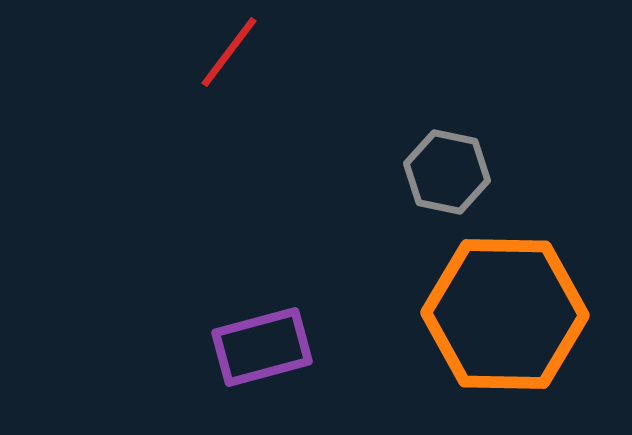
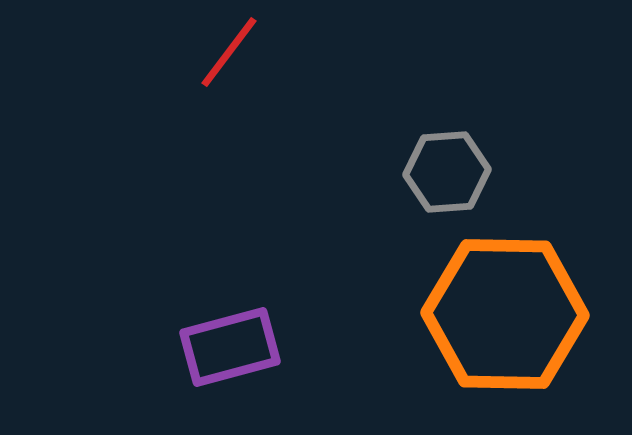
gray hexagon: rotated 16 degrees counterclockwise
purple rectangle: moved 32 px left
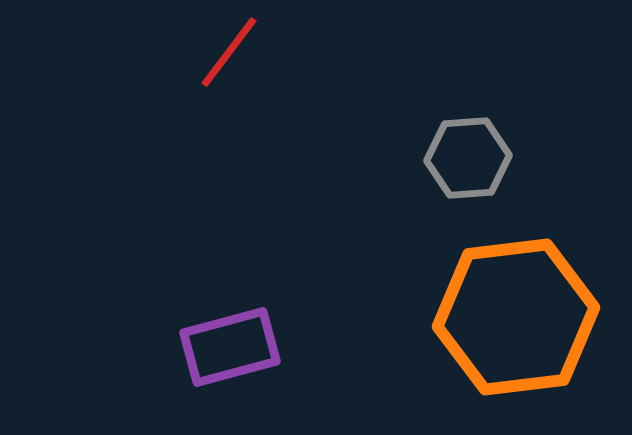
gray hexagon: moved 21 px right, 14 px up
orange hexagon: moved 11 px right, 3 px down; rotated 8 degrees counterclockwise
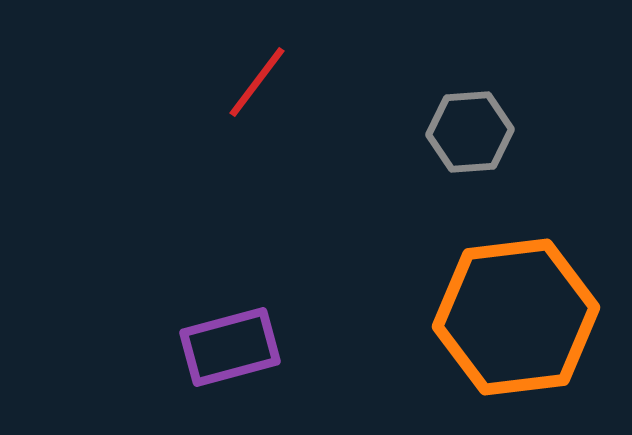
red line: moved 28 px right, 30 px down
gray hexagon: moved 2 px right, 26 px up
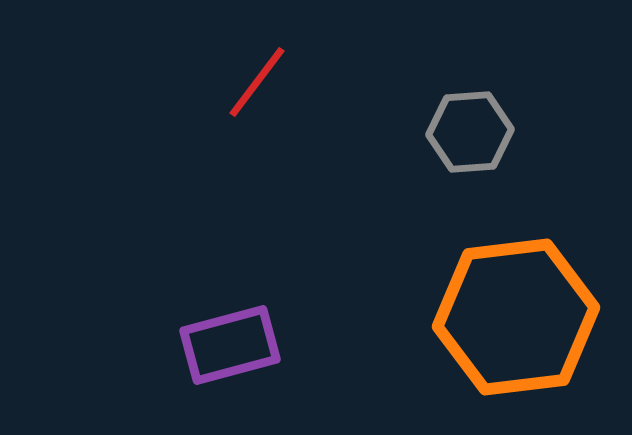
purple rectangle: moved 2 px up
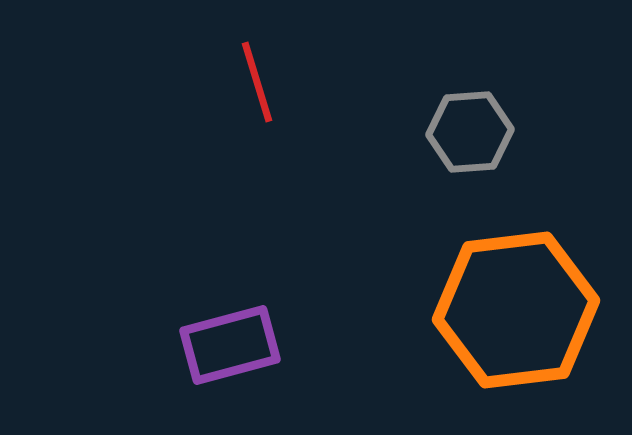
red line: rotated 54 degrees counterclockwise
orange hexagon: moved 7 px up
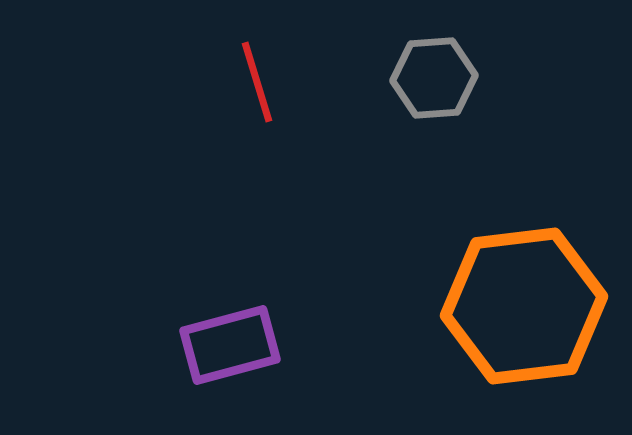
gray hexagon: moved 36 px left, 54 px up
orange hexagon: moved 8 px right, 4 px up
